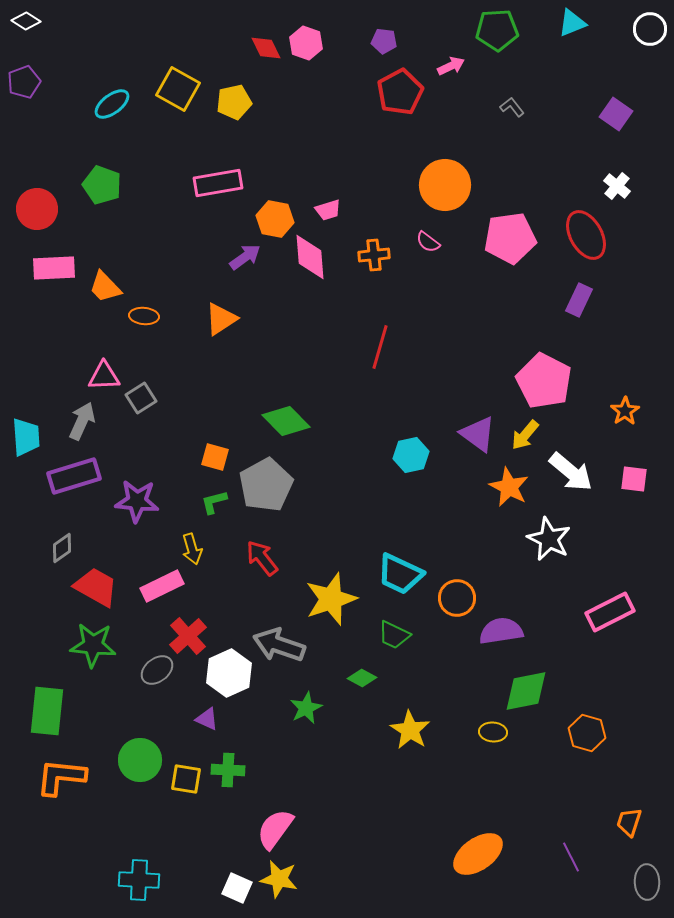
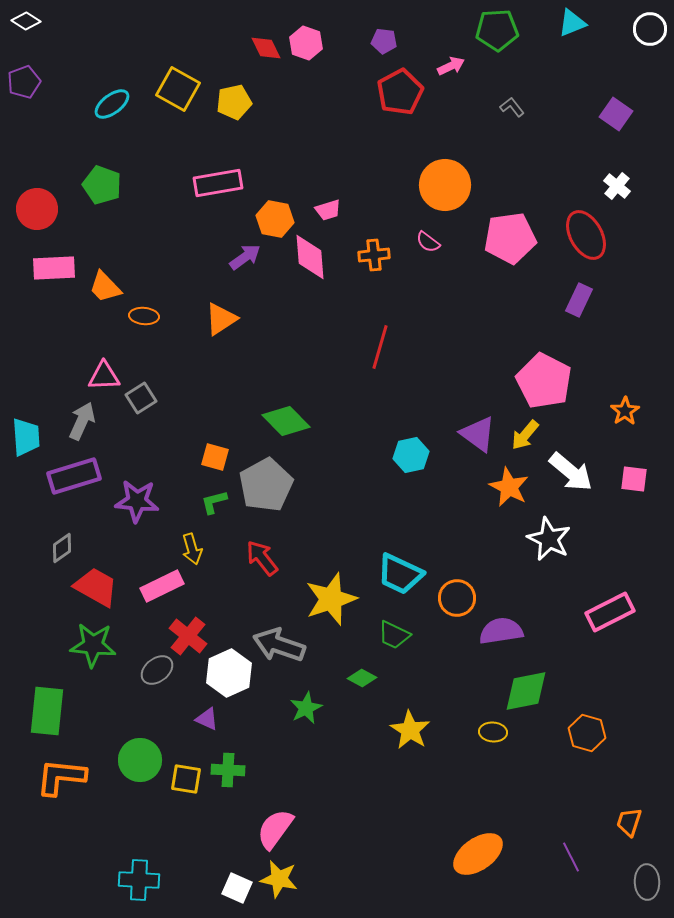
red cross at (188, 636): rotated 9 degrees counterclockwise
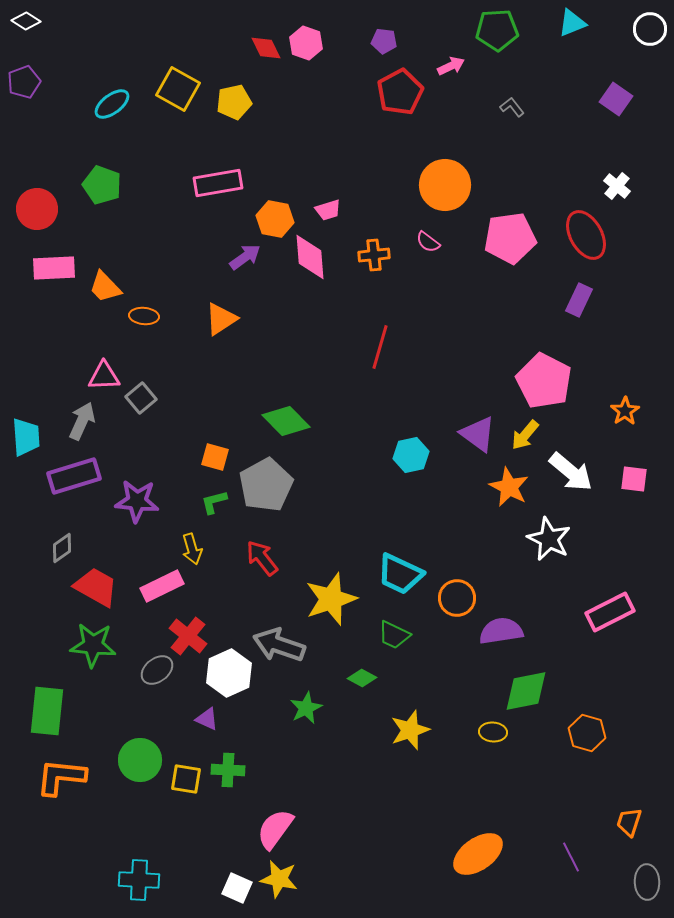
purple square at (616, 114): moved 15 px up
gray square at (141, 398): rotated 8 degrees counterclockwise
yellow star at (410, 730): rotated 21 degrees clockwise
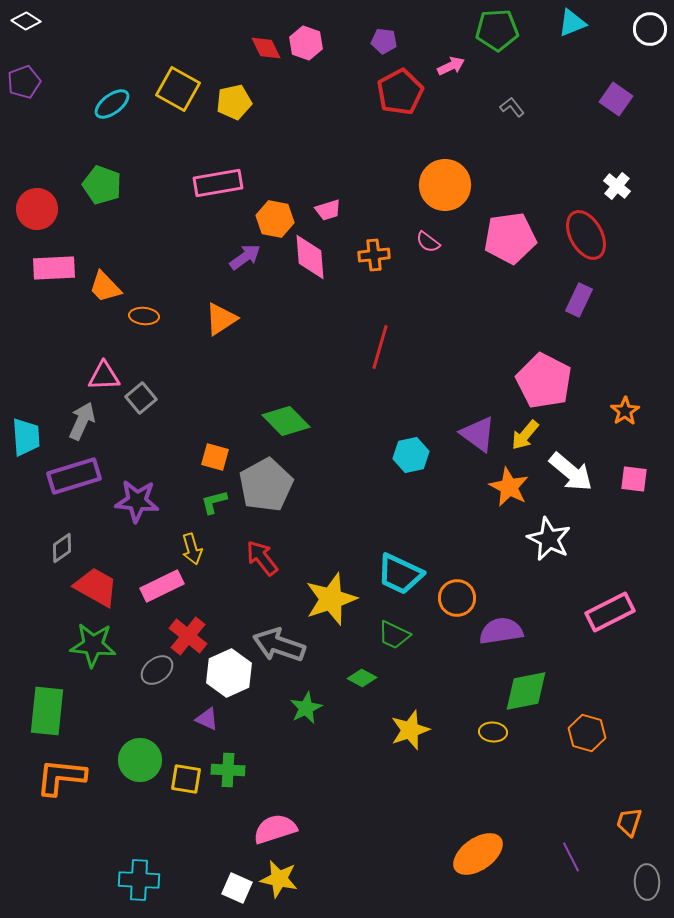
pink semicircle at (275, 829): rotated 36 degrees clockwise
